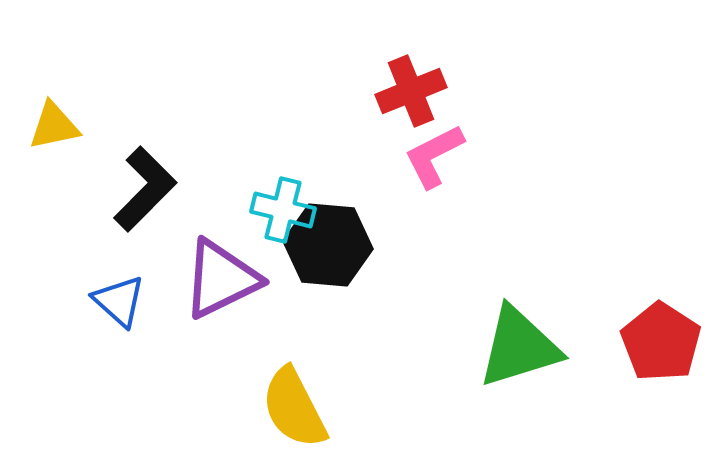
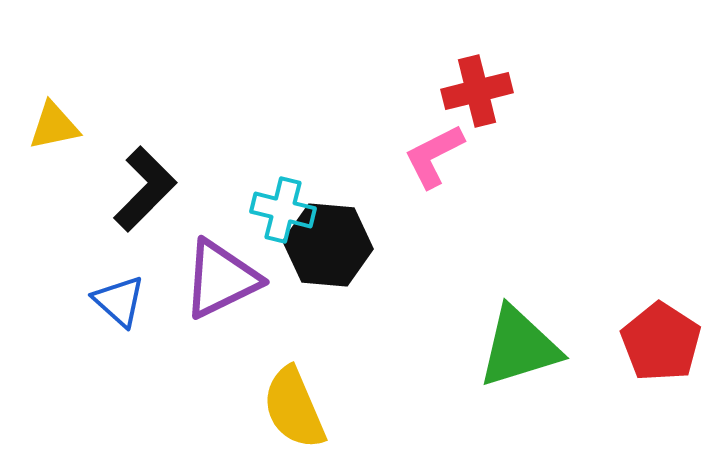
red cross: moved 66 px right; rotated 8 degrees clockwise
yellow semicircle: rotated 4 degrees clockwise
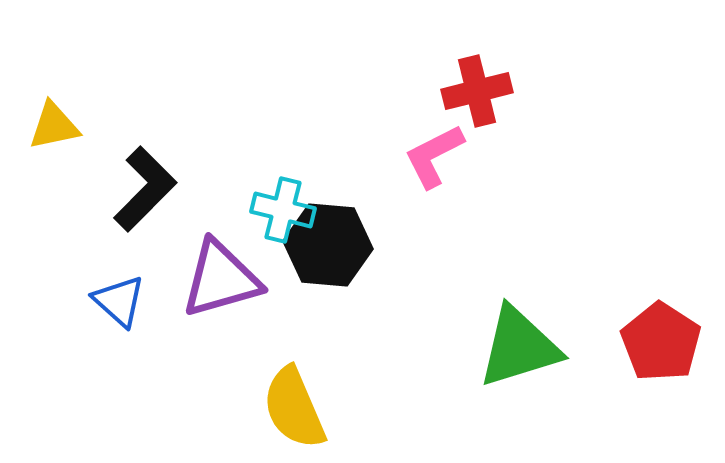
purple triangle: rotated 10 degrees clockwise
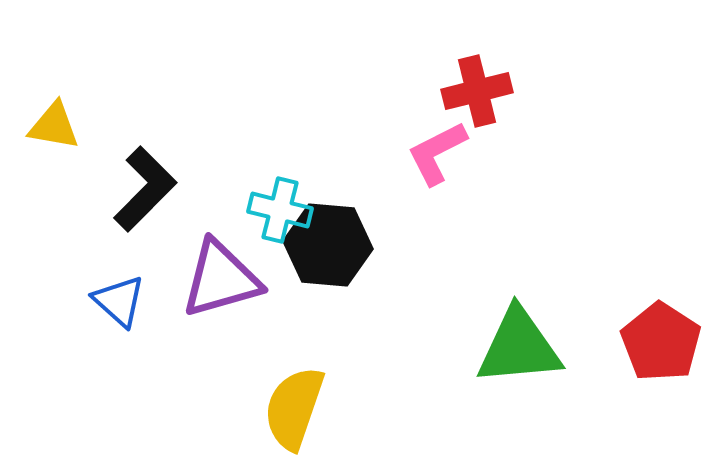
yellow triangle: rotated 22 degrees clockwise
pink L-shape: moved 3 px right, 3 px up
cyan cross: moved 3 px left
green triangle: rotated 12 degrees clockwise
yellow semicircle: rotated 42 degrees clockwise
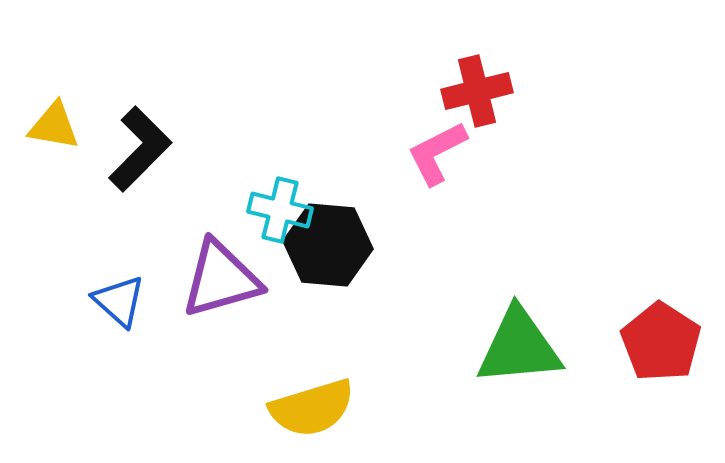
black L-shape: moved 5 px left, 40 px up
yellow semicircle: moved 18 px right; rotated 126 degrees counterclockwise
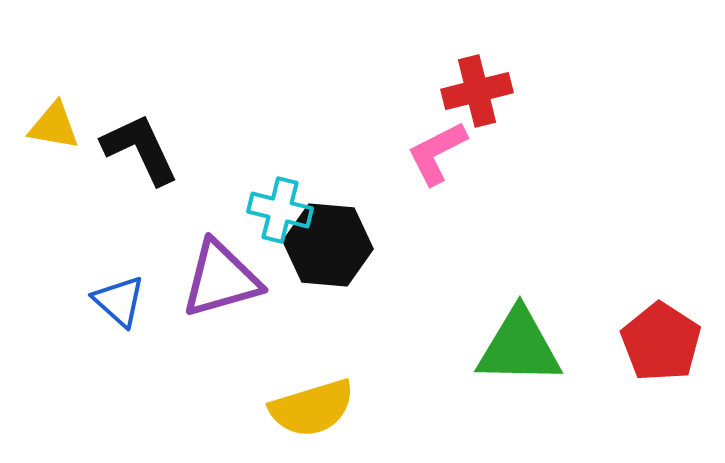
black L-shape: rotated 70 degrees counterclockwise
green triangle: rotated 6 degrees clockwise
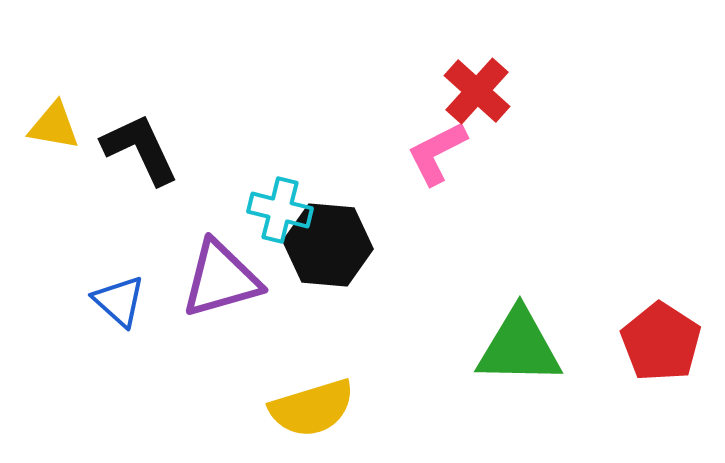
red cross: rotated 34 degrees counterclockwise
